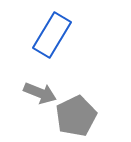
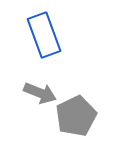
blue rectangle: moved 8 px left; rotated 51 degrees counterclockwise
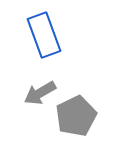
gray arrow: rotated 128 degrees clockwise
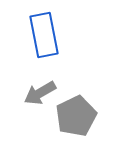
blue rectangle: rotated 9 degrees clockwise
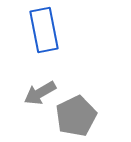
blue rectangle: moved 5 px up
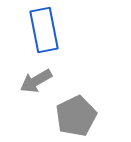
gray arrow: moved 4 px left, 12 px up
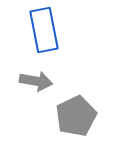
gray arrow: rotated 140 degrees counterclockwise
